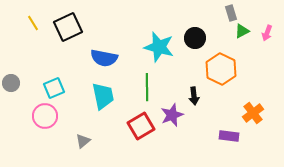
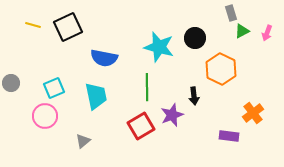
yellow line: moved 2 px down; rotated 42 degrees counterclockwise
cyan trapezoid: moved 7 px left
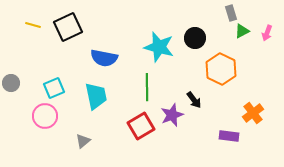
black arrow: moved 4 px down; rotated 30 degrees counterclockwise
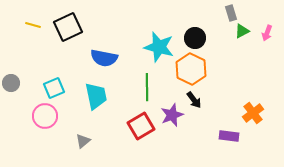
orange hexagon: moved 30 px left
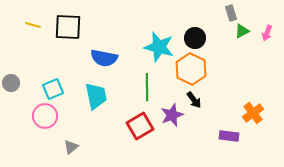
black square: rotated 28 degrees clockwise
cyan square: moved 1 px left, 1 px down
red square: moved 1 px left
gray triangle: moved 12 px left, 6 px down
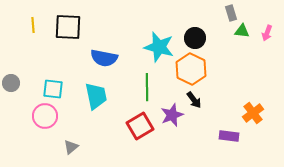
yellow line: rotated 70 degrees clockwise
green triangle: rotated 35 degrees clockwise
cyan square: rotated 30 degrees clockwise
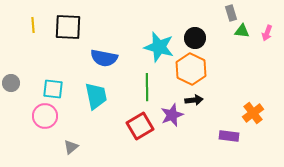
black arrow: rotated 60 degrees counterclockwise
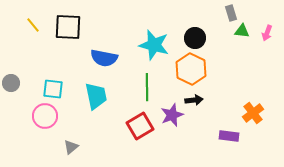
yellow line: rotated 35 degrees counterclockwise
cyan star: moved 5 px left, 2 px up
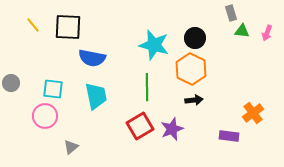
blue semicircle: moved 12 px left
purple star: moved 14 px down
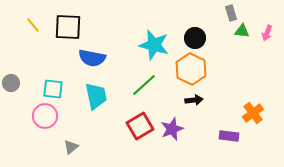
green line: moved 3 px left, 2 px up; rotated 48 degrees clockwise
